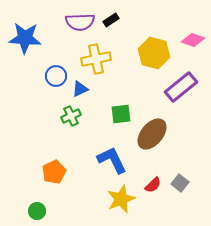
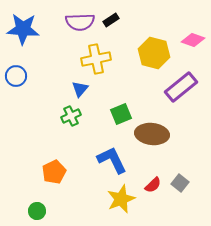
blue star: moved 2 px left, 9 px up
blue circle: moved 40 px left
blue triangle: rotated 24 degrees counterclockwise
green square: rotated 15 degrees counterclockwise
brown ellipse: rotated 56 degrees clockwise
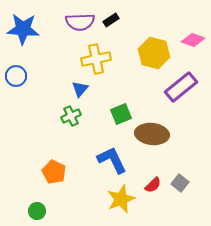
orange pentagon: rotated 20 degrees counterclockwise
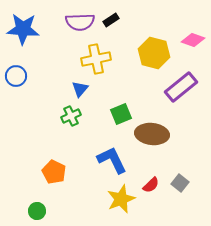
red semicircle: moved 2 px left
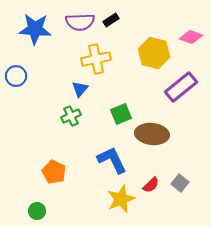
blue star: moved 12 px right
pink diamond: moved 2 px left, 3 px up
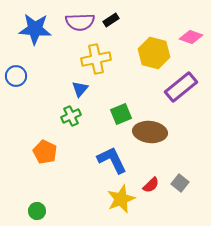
brown ellipse: moved 2 px left, 2 px up
orange pentagon: moved 9 px left, 20 px up
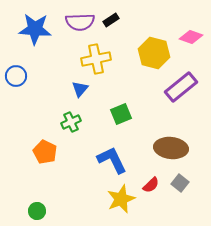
green cross: moved 6 px down
brown ellipse: moved 21 px right, 16 px down
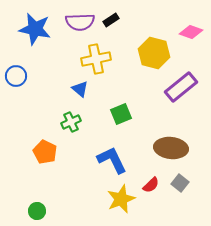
blue star: rotated 8 degrees clockwise
pink diamond: moved 5 px up
blue triangle: rotated 30 degrees counterclockwise
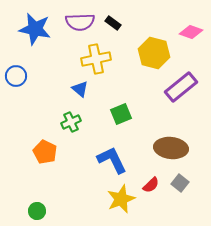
black rectangle: moved 2 px right, 3 px down; rotated 70 degrees clockwise
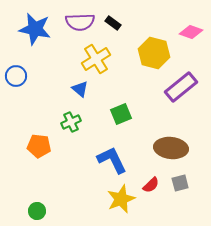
yellow cross: rotated 20 degrees counterclockwise
orange pentagon: moved 6 px left, 6 px up; rotated 20 degrees counterclockwise
gray square: rotated 36 degrees clockwise
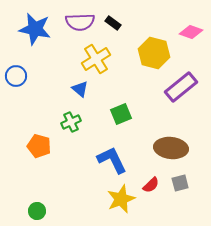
orange pentagon: rotated 10 degrees clockwise
